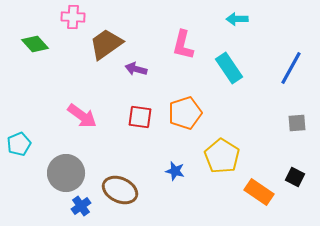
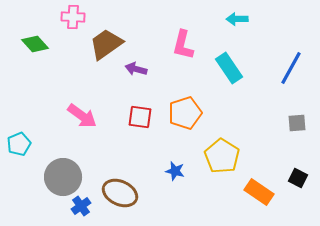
gray circle: moved 3 px left, 4 px down
black square: moved 3 px right, 1 px down
brown ellipse: moved 3 px down
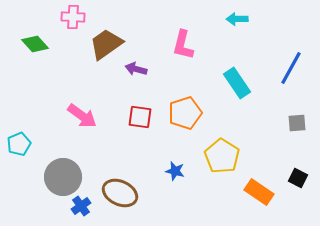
cyan rectangle: moved 8 px right, 15 px down
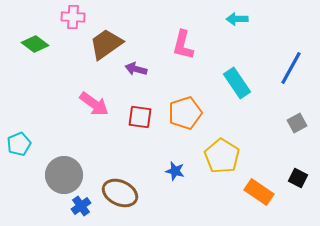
green diamond: rotated 12 degrees counterclockwise
pink arrow: moved 12 px right, 12 px up
gray square: rotated 24 degrees counterclockwise
gray circle: moved 1 px right, 2 px up
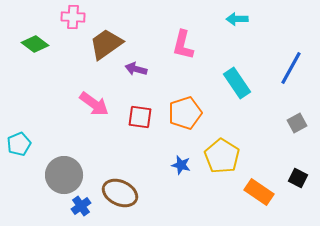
blue star: moved 6 px right, 6 px up
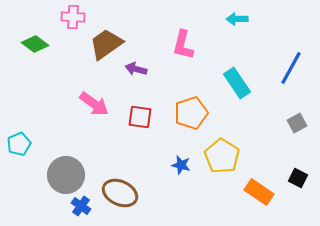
orange pentagon: moved 6 px right
gray circle: moved 2 px right
blue cross: rotated 18 degrees counterclockwise
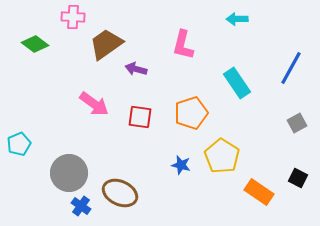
gray circle: moved 3 px right, 2 px up
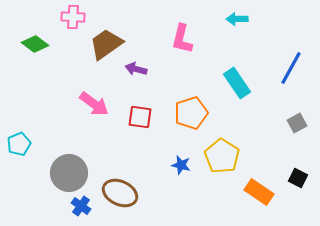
pink L-shape: moved 1 px left, 6 px up
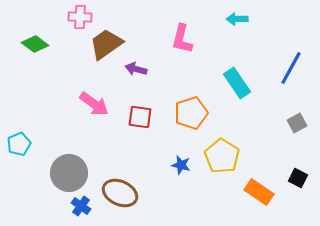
pink cross: moved 7 px right
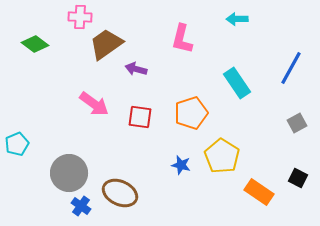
cyan pentagon: moved 2 px left
